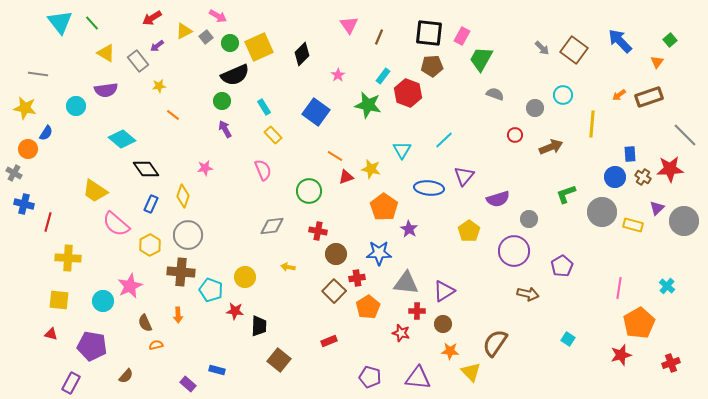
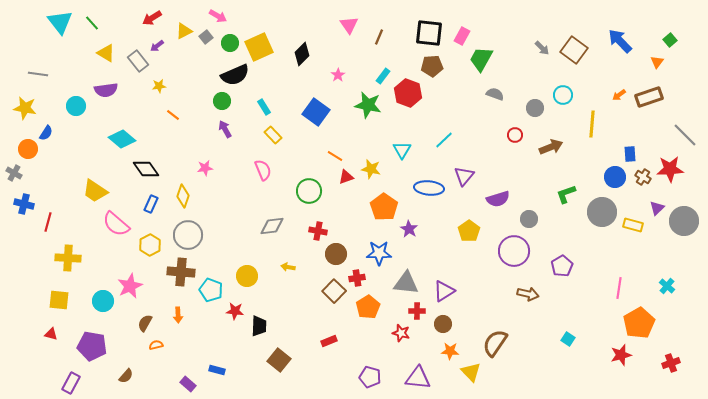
yellow circle at (245, 277): moved 2 px right, 1 px up
brown semicircle at (145, 323): rotated 54 degrees clockwise
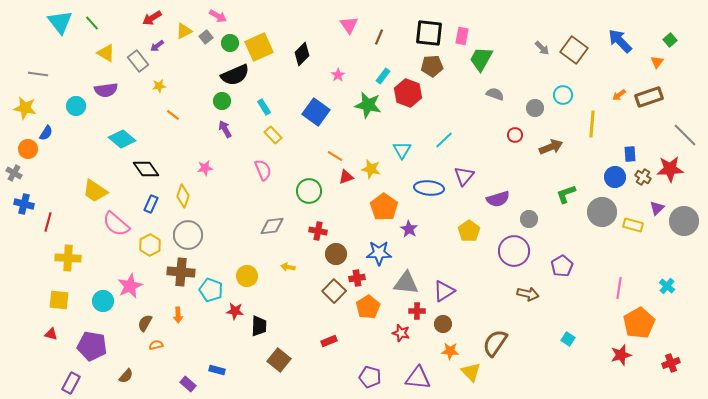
pink rectangle at (462, 36): rotated 18 degrees counterclockwise
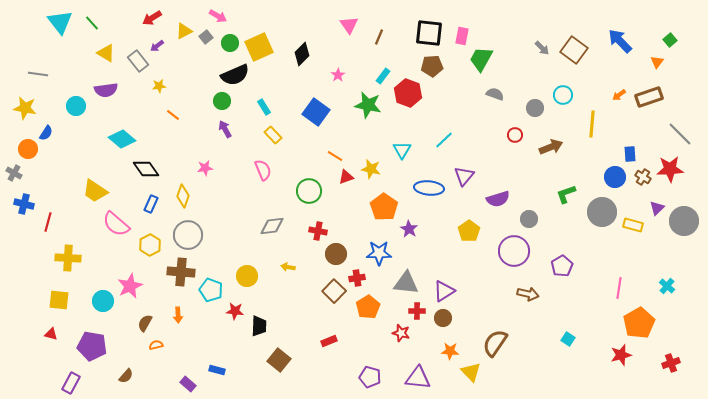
gray line at (685, 135): moved 5 px left, 1 px up
brown circle at (443, 324): moved 6 px up
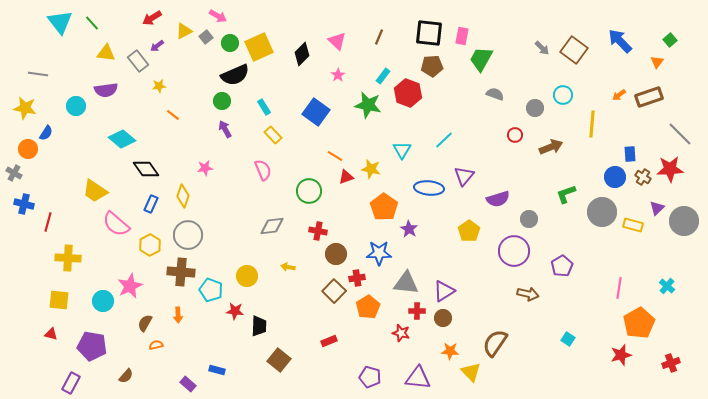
pink triangle at (349, 25): moved 12 px left, 16 px down; rotated 12 degrees counterclockwise
yellow triangle at (106, 53): rotated 24 degrees counterclockwise
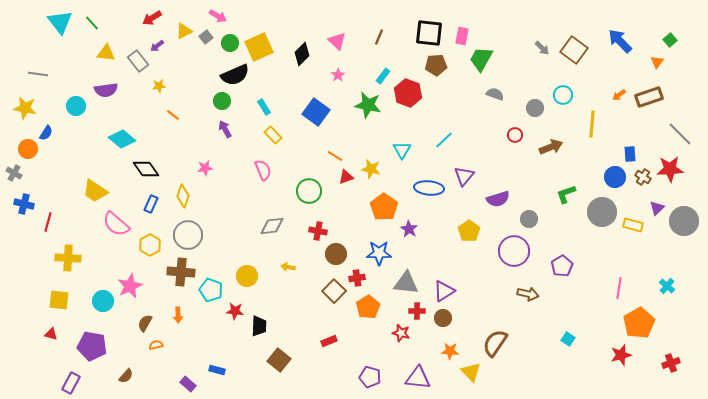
brown pentagon at (432, 66): moved 4 px right, 1 px up
